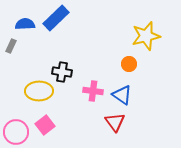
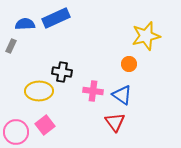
blue rectangle: rotated 20 degrees clockwise
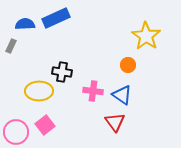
yellow star: rotated 24 degrees counterclockwise
orange circle: moved 1 px left, 1 px down
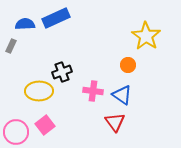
black cross: rotated 30 degrees counterclockwise
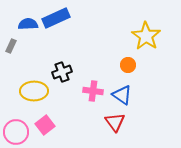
blue semicircle: moved 3 px right
yellow ellipse: moved 5 px left
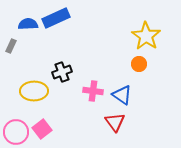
orange circle: moved 11 px right, 1 px up
pink square: moved 3 px left, 4 px down
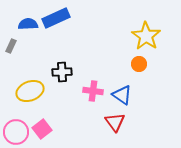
black cross: rotated 18 degrees clockwise
yellow ellipse: moved 4 px left; rotated 20 degrees counterclockwise
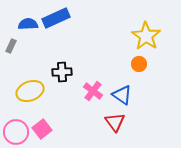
pink cross: rotated 30 degrees clockwise
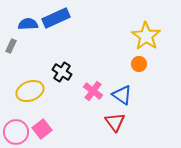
black cross: rotated 36 degrees clockwise
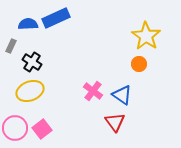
black cross: moved 30 px left, 10 px up
pink circle: moved 1 px left, 4 px up
